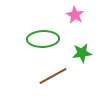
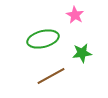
green ellipse: rotated 12 degrees counterclockwise
brown line: moved 2 px left
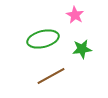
green star: moved 4 px up
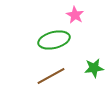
green ellipse: moved 11 px right, 1 px down
green star: moved 12 px right, 19 px down
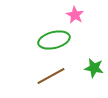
green star: rotated 18 degrees clockwise
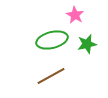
green ellipse: moved 2 px left
green star: moved 7 px left, 24 px up; rotated 24 degrees counterclockwise
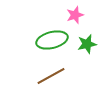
pink star: rotated 24 degrees clockwise
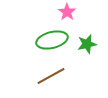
pink star: moved 8 px left, 3 px up; rotated 18 degrees counterclockwise
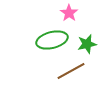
pink star: moved 2 px right, 1 px down
brown line: moved 20 px right, 5 px up
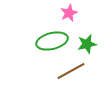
pink star: rotated 12 degrees clockwise
green ellipse: moved 1 px down
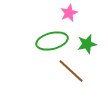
brown line: rotated 72 degrees clockwise
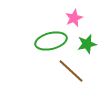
pink star: moved 5 px right, 5 px down
green ellipse: moved 1 px left
